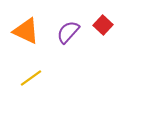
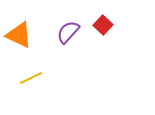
orange triangle: moved 7 px left, 4 px down
yellow line: rotated 10 degrees clockwise
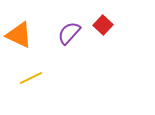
purple semicircle: moved 1 px right, 1 px down
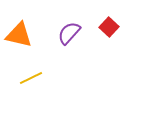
red square: moved 6 px right, 2 px down
orange triangle: rotated 12 degrees counterclockwise
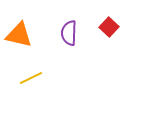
purple semicircle: rotated 40 degrees counterclockwise
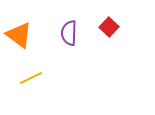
orange triangle: rotated 24 degrees clockwise
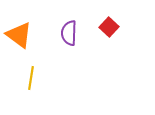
yellow line: rotated 55 degrees counterclockwise
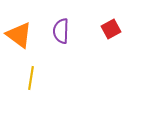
red square: moved 2 px right, 2 px down; rotated 18 degrees clockwise
purple semicircle: moved 8 px left, 2 px up
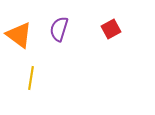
purple semicircle: moved 2 px left, 2 px up; rotated 15 degrees clockwise
